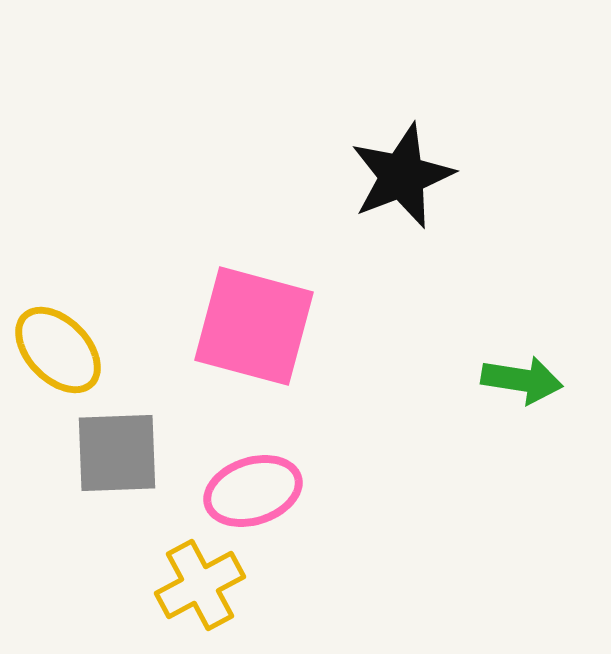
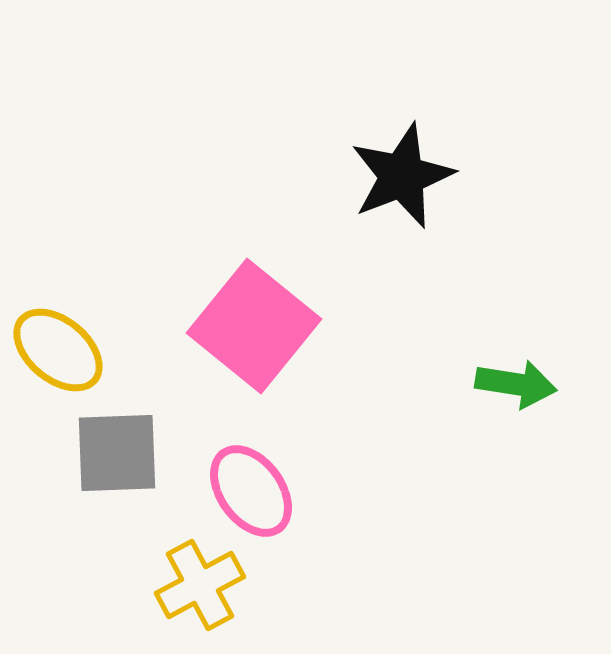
pink square: rotated 24 degrees clockwise
yellow ellipse: rotated 6 degrees counterclockwise
green arrow: moved 6 px left, 4 px down
pink ellipse: moved 2 px left; rotated 72 degrees clockwise
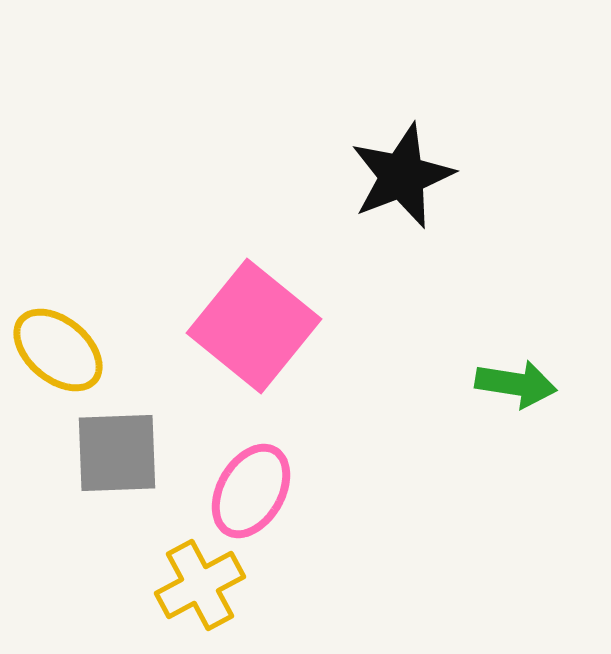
pink ellipse: rotated 66 degrees clockwise
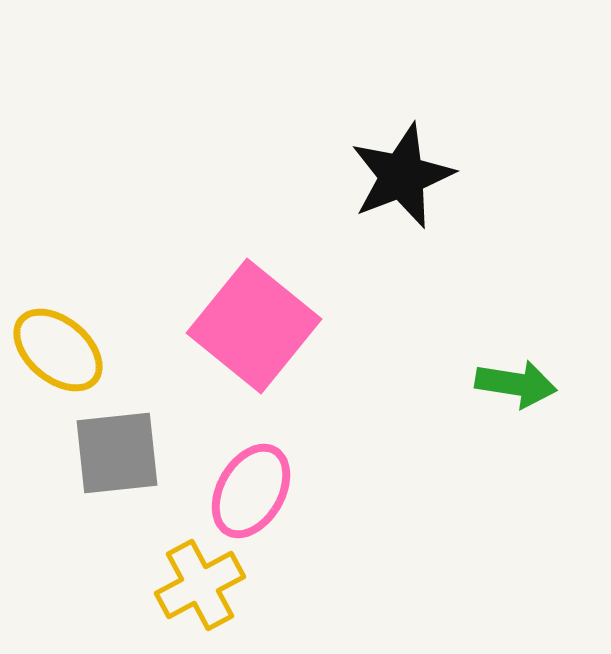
gray square: rotated 4 degrees counterclockwise
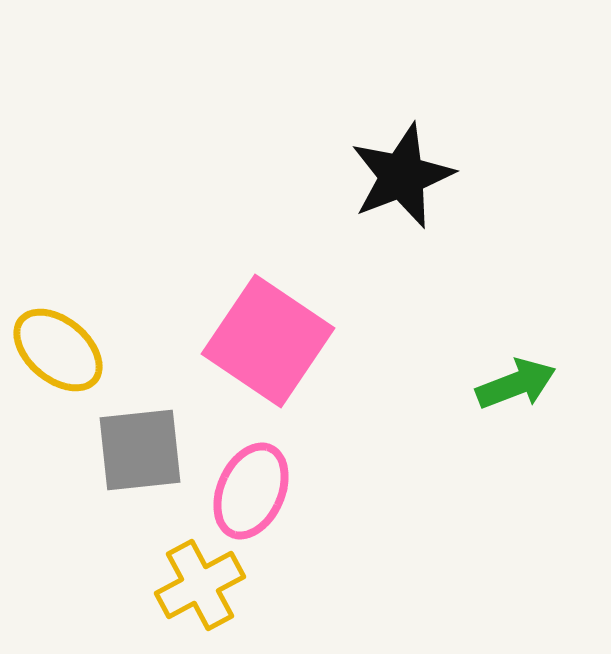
pink square: moved 14 px right, 15 px down; rotated 5 degrees counterclockwise
green arrow: rotated 30 degrees counterclockwise
gray square: moved 23 px right, 3 px up
pink ellipse: rotated 6 degrees counterclockwise
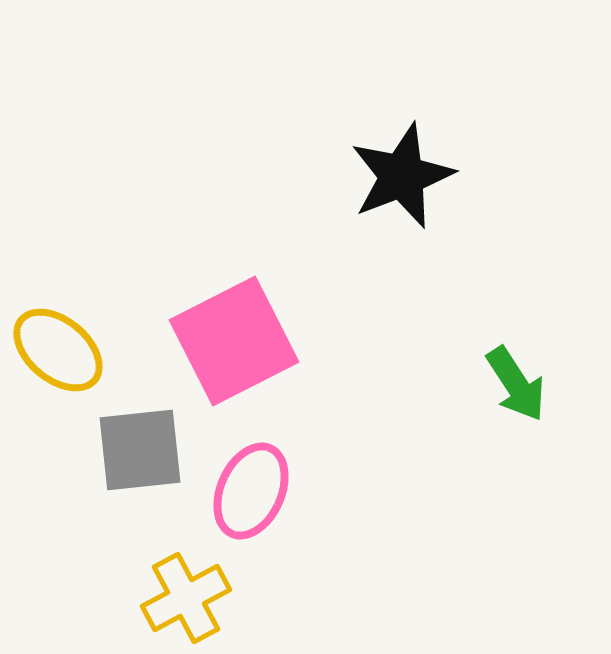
pink square: moved 34 px left; rotated 29 degrees clockwise
green arrow: rotated 78 degrees clockwise
yellow cross: moved 14 px left, 13 px down
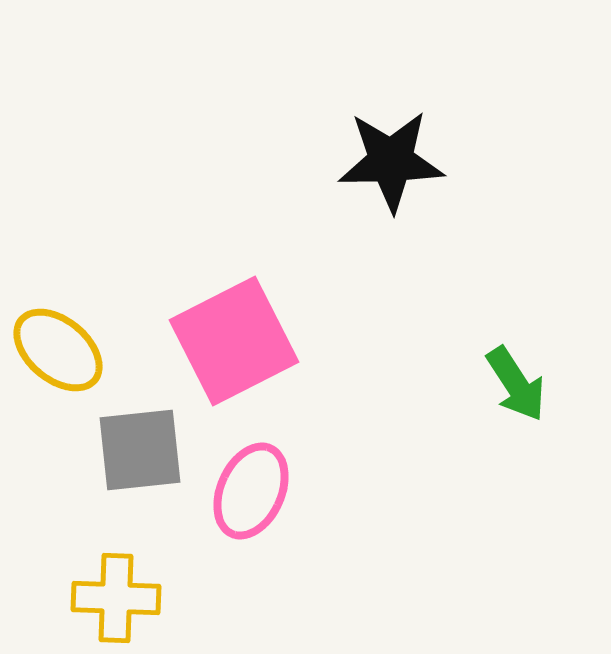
black star: moved 11 px left, 15 px up; rotated 20 degrees clockwise
yellow cross: moved 70 px left; rotated 30 degrees clockwise
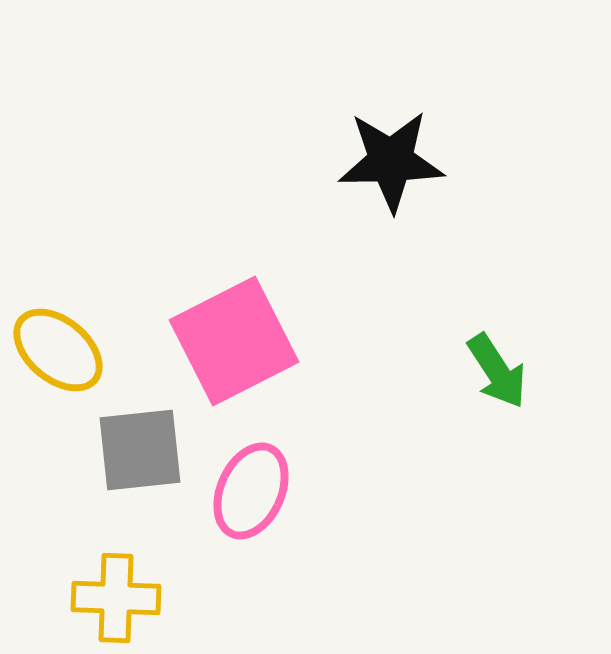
green arrow: moved 19 px left, 13 px up
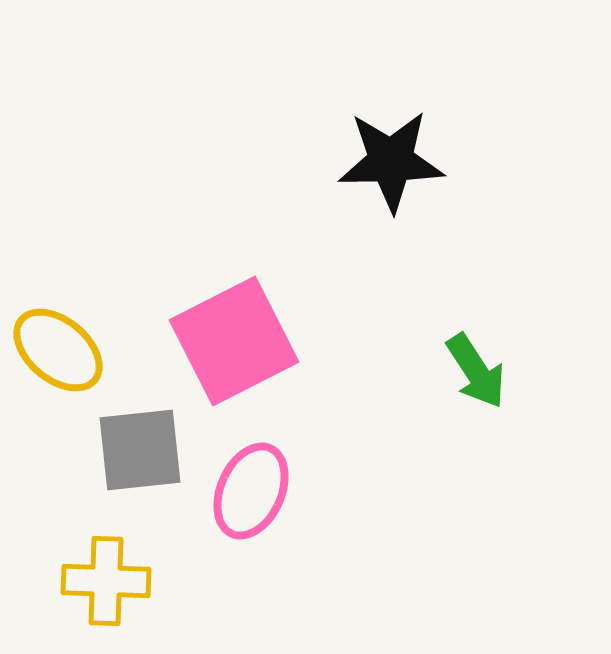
green arrow: moved 21 px left
yellow cross: moved 10 px left, 17 px up
